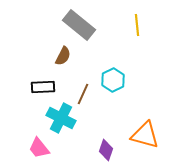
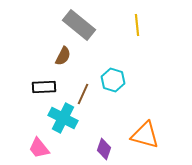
cyan hexagon: rotated 15 degrees counterclockwise
black rectangle: moved 1 px right
cyan cross: moved 2 px right
purple diamond: moved 2 px left, 1 px up
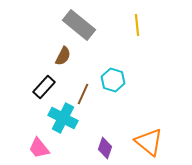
black rectangle: rotated 45 degrees counterclockwise
orange triangle: moved 4 px right, 7 px down; rotated 24 degrees clockwise
purple diamond: moved 1 px right, 1 px up
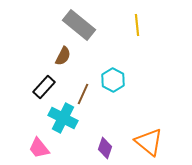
cyan hexagon: rotated 10 degrees clockwise
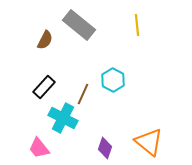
brown semicircle: moved 18 px left, 16 px up
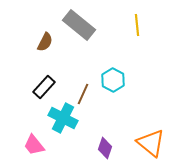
brown semicircle: moved 2 px down
orange triangle: moved 2 px right, 1 px down
pink trapezoid: moved 5 px left, 3 px up
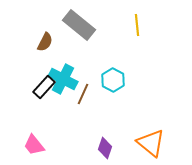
cyan cross: moved 39 px up
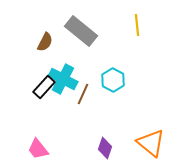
gray rectangle: moved 2 px right, 6 px down
pink trapezoid: moved 4 px right, 4 px down
